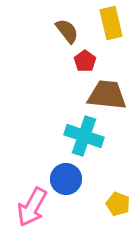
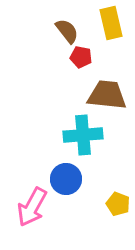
red pentagon: moved 4 px left, 4 px up; rotated 25 degrees counterclockwise
cyan cross: moved 1 px left, 1 px up; rotated 24 degrees counterclockwise
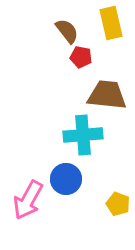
pink arrow: moved 4 px left, 7 px up
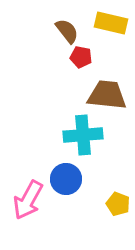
yellow rectangle: rotated 64 degrees counterclockwise
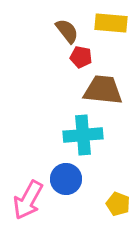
yellow rectangle: rotated 8 degrees counterclockwise
brown trapezoid: moved 4 px left, 5 px up
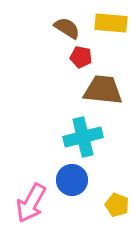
brown semicircle: moved 3 px up; rotated 20 degrees counterclockwise
cyan cross: moved 2 px down; rotated 9 degrees counterclockwise
blue circle: moved 6 px right, 1 px down
pink arrow: moved 3 px right, 3 px down
yellow pentagon: moved 1 px left, 1 px down
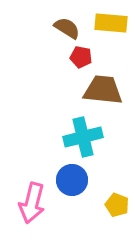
pink arrow: moved 1 px right; rotated 15 degrees counterclockwise
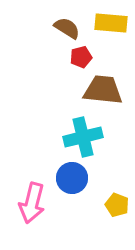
red pentagon: rotated 25 degrees counterclockwise
blue circle: moved 2 px up
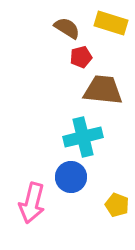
yellow rectangle: rotated 12 degrees clockwise
blue circle: moved 1 px left, 1 px up
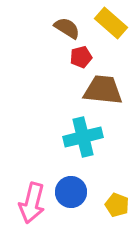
yellow rectangle: rotated 24 degrees clockwise
blue circle: moved 15 px down
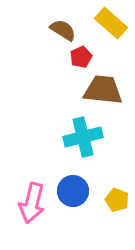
brown semicircle: moved 4 px left, 2 px down
red pentagon: rotated 10 degrees counterclockwise
blue circle: moved 2 px right, 1 px up
yellow pentagon: moved 5 px up
